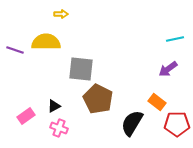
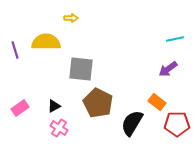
yellow arrow: moved 10 px right, 4 px down
purple line: rotated 54 degrees clockwise
brown pentagon: moved 4 px down
pink rectangle: moved 6 px left, 8 px up
pink cross: rotated 12 degrees clockwise
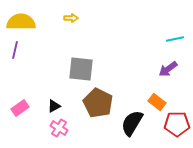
yellow semicircle: moved 25 px left, 20 px up
purple line: rotated 30 degrees clockwise
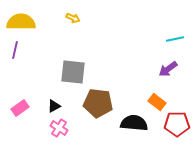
yellow arrow: moved 2 px right; rotated 24 degrees clockwise
gray square: moved 8 px left, 3 px down
brown pentagon: rotated 20 degrees counterclockwise
black semicircle: moved 2 px right; rotated 64 degrees clockwise
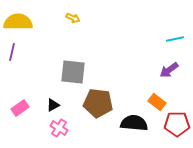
yellow semicircle: moved 3 px left
purple line: moved 3 px left, 2 px down
purple arrow: moved 1 px right, 1 px down
black triangle: moved 1 px left, 1 px up
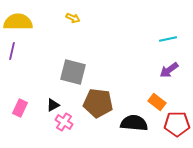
cyan line: moved 7 px left
purple line: moved 1 px up
gray square: rotated 8 degrees clockwise
pink rectangle: rotated 30 degrees counterclockwise
pink cross: moved 5 px right, 6 px up
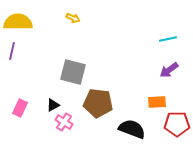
orange rectangle: rotated 42 degrees counterclockwise
black semicircle: moved 2 px left, 6 px down; rotated 16 degrees clockwise
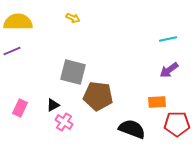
purple line: rotated 54 degrees clockwise
brown pentagon: moved 7 px up
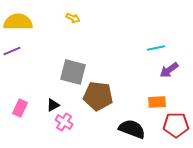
cyan line: moved 12 px left, 9 px down
red pentagon: moved 1 px left, 1 px down
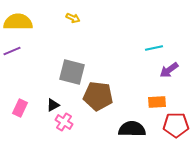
cyan line: moved 2 px left
gray square: moved 1 px left
black semicircle: rotated 20 degrees counterclockwise
